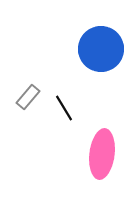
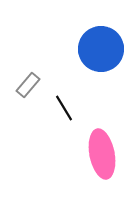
gray rectangle: moved 12 px up
pink ellipse: rotated 18 degrees counterclockwise
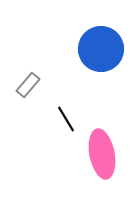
black line: moved 2 px right, 11 px down
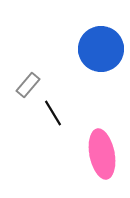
black line: moved 13 px left, 6 px up
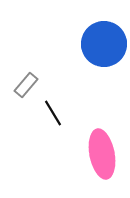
blue circle: moved 3 px right, 5 px up
gray rectangle: moved 2 px left
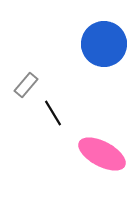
pink ellipse: rotated 51 degrees counterclockwise
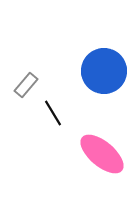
blue circle: moved 27 px down
pink ellipse: rotated 12 degrees clockwise
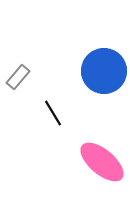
gray rectangle: moved 8 px left, 8 px up
pink ellipse: moved 8 px down
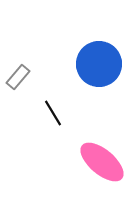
blue circle: moved 5 px left, 7 px up
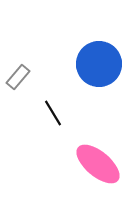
pink ellipse: moved 4 px left, 2 px down
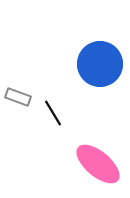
blue circle: moved 1 px right
gray rectangle: moved 20 px down; rotated 70 degrees clockwise
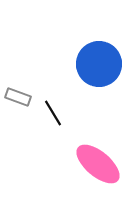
blue circle: moved 1 px left
